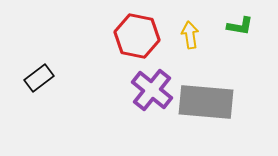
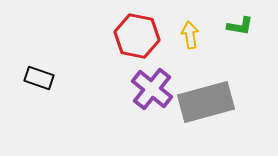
black rectangle: rotated 56 degrees clockwise
purple cross: moved 1 px up
gray rectangle: rotated 20 degrees counterclockwise
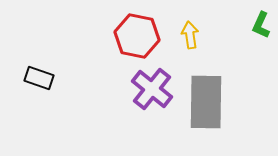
green L-shape: moved 21 px right, 1 px up; rotated 104 degrees clockwise
gray rectangle: rotated 74 degrees counterclockwise
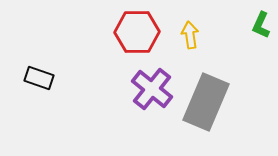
red hexagon: moved 4 px up; rotated 12 degrees counterclockwise
gray rectangle: rotated 22 degrees clockwise
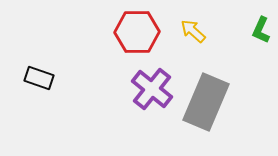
green L-shape: moved 5 px down
yellow arrow: moved 3 px right, 4 px up; rotated 40 degrees counterclockwise
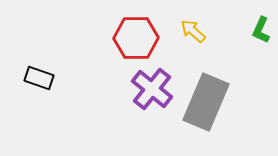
red hexagon: moved 1 px left, 6 px down
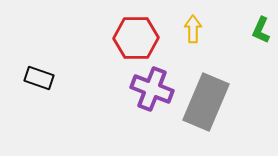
yellow arrow: moved 2 px up; rotated 48 degrees clockwise
purple cross: rotated 18 degrees counterclockwise
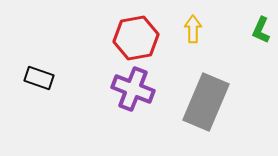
red hexagon: rotated 9 degrees counterclockwise
purple cross: moved 19 px left
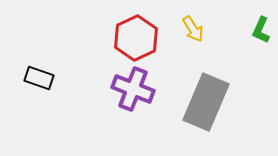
yellow arrow: rotated 148 degrees clockwise
red hexagon: rotated 15 degrees counterclockwise
